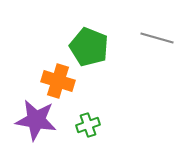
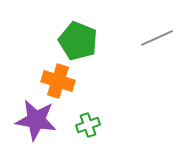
gray line: rotated 40 degrees counterclockwise
green pentagon: moved 11 px left, 6 px up
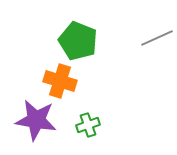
orange cross: moved 2 px right
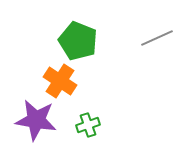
orange cross: rotated 16 degrees clockwise
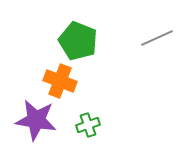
orange cross: rotated 12 degrees counterclockwise
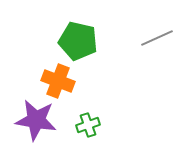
green pentagon: rotated 9 degrees counterclockwise
orange cross: moved 2 px left
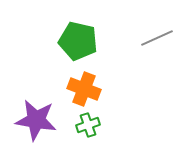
orange cross: moved 26 px right, 8 px down
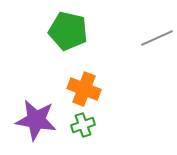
green pentagon: moved 10 px left, 10 px up
green cross: moved 5 px left
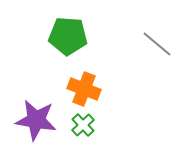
green pentagon: moved 5 px down; rotated 9 degrees counterclockwise
gray line: moved 6 px down; rotated 64 degrees clockwise
green cross: rotated 25 degrees counterclockwise
